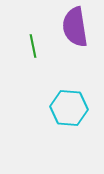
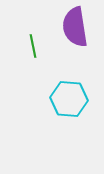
cyan hexagon: moved 9 px up
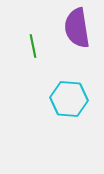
purple semicircle: moved 2 px right, 1 px down
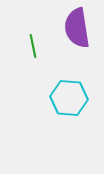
cyan hexagon: moved 1 px up
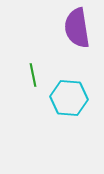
green line: moved 29 px down
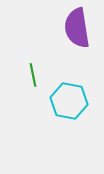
cyan hexagon: moved 3 px down; rotated 6 degrees clockwise
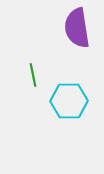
cyan hexagon: rotated 12 degrees counterclockwise
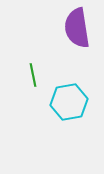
cyan hexagon: moved 1 px down; rotated 9 degrees counterclockwise
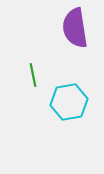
purple semicircle: moved 2 px left
